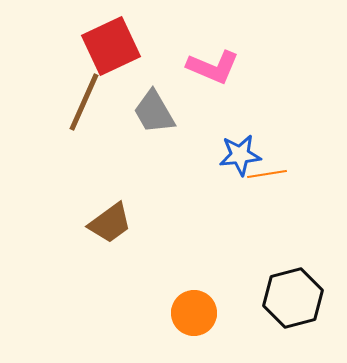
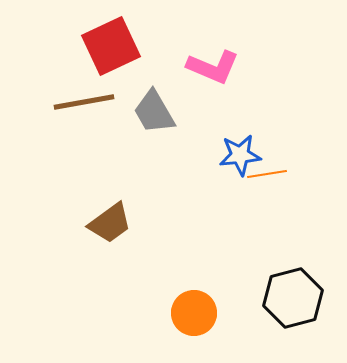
brown line: rotated 56 degrees clockwise
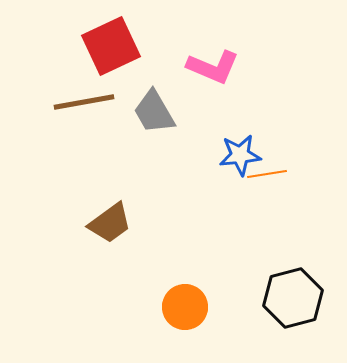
orange circle: moved 9 px left, 6 px up
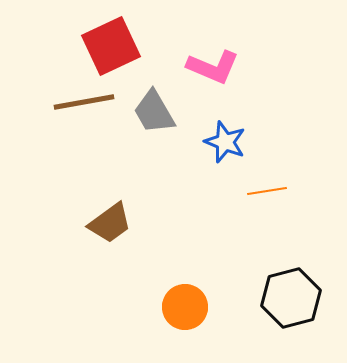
blue star: moved 15 px left, 13 px up; rotated 27 degrees clockwise
orange line: moved 17 px down
black hexagon: moved 2 px left
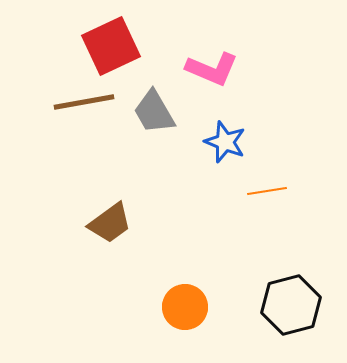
pink L-shape: moved 1 px left, 2 px down
black hexagon: moved 7 px down
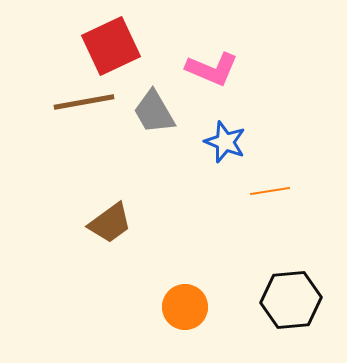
orange line: moved 3 px right
black hexagon: moved 5 px up; rotated 10 degrees clockwise
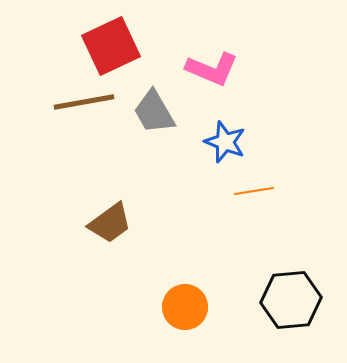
orange line: moved 16 px left
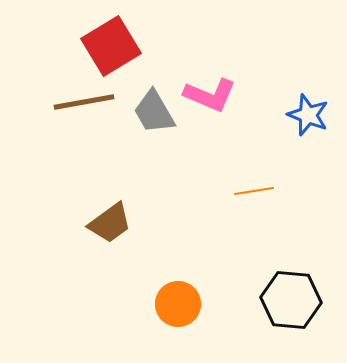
red square: rotated 6 degrees counterclockwise
pink L-shape: moved 2 px left, 26 px down
blue star: moved 83 px right, 27 px up
black hexagon: rotated 10 degrees clockwise
orange circle: moved 7 px left, 3 px up
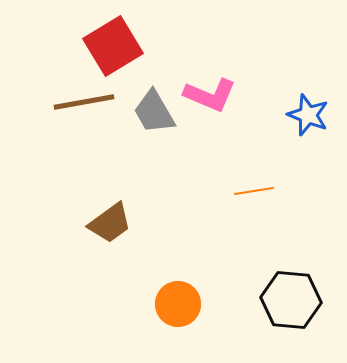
red square: moved 2 px right
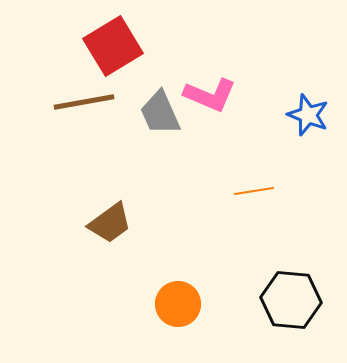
gray trapezoid: moved 6 px right, 1 px down; rotated 6 degrees clockwise
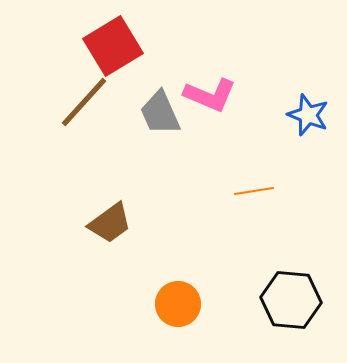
brown line: rotated 38 degrees counterclockwise
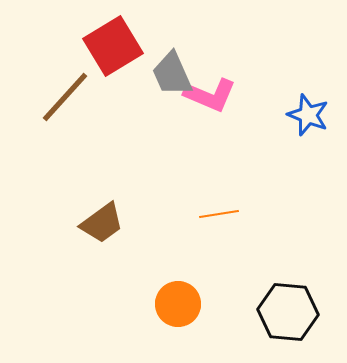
brown line: moved 19 px left, 5 px up
gray trapezoid: moved 12 px right, 39 px up
orange line: moved 35 px left, 23 px down
brown trapezoid: moved 8 px left
black hexagon: moved 3 px left, 12 px down
